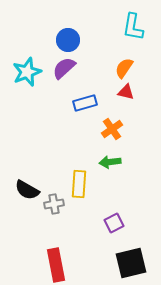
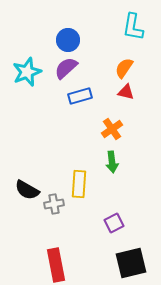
purple semicircle: moved 2 px right
blue rectangle: moved 5 px left, 7 px up
green arrow: moved 2 px right; rotated 90 degrees counterclockwise
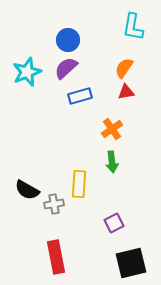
red triangle: rotated 24 degrees counterclockwise
red rectangle: moved 8 px up
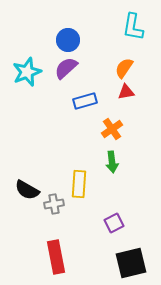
blue rectangle: moved 5 px right, 5 px down
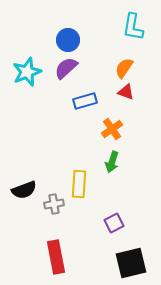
red triangle: rotated 30 degrees clockwise
green arrow: rotated 25 degrees clockwise
black semicircle: moved 3 px left; rotated 50 degrees counterclockwise
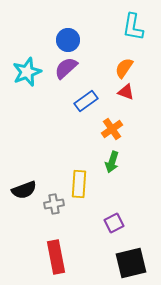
blue rectangle: moved 1 px right; rotated 20 degrees counterclockwise
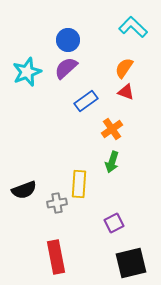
cyan L-shape: rotated 124 degrees clockwise
gray cross: moved 3 px right, 1 px up
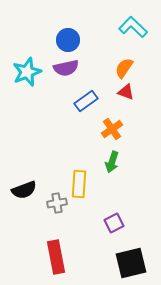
purple semicircle: rotated 150 degrees counterclockwise
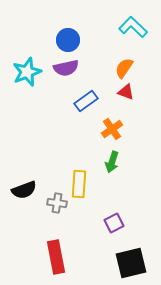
gray cross: rotated 18 degrees clockwise
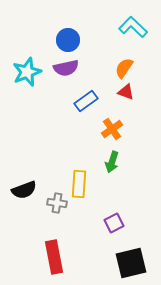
red rectangle: moved 2 px left
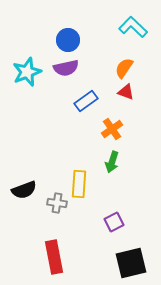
purple square: moved 1 px up
